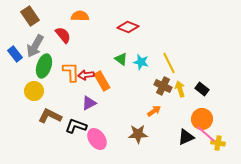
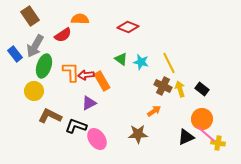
orange semicircle: moved 3 px down
red semicircle: rotated 96 degrees clockwise
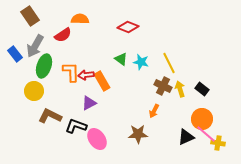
orange arrow: rotated 152 degrees clockwise
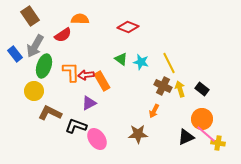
brown L-shape: moved 3 px up
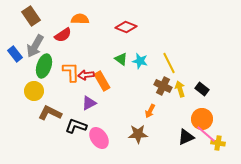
brown rectangle: moved 1 px right
red diamond: moved 2 px left
cyan star: moved 1 px left, 1 px up
orange arrow: moved 4 px left
pink ellipse: moved 2 px right, 1 px up
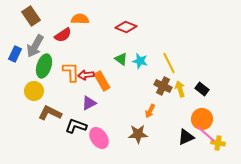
blue rectangle: rotated 63 degrees clockwise
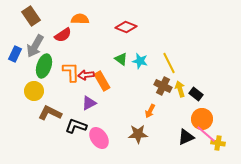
black rectangle: moved 6 px left, 5 px down
